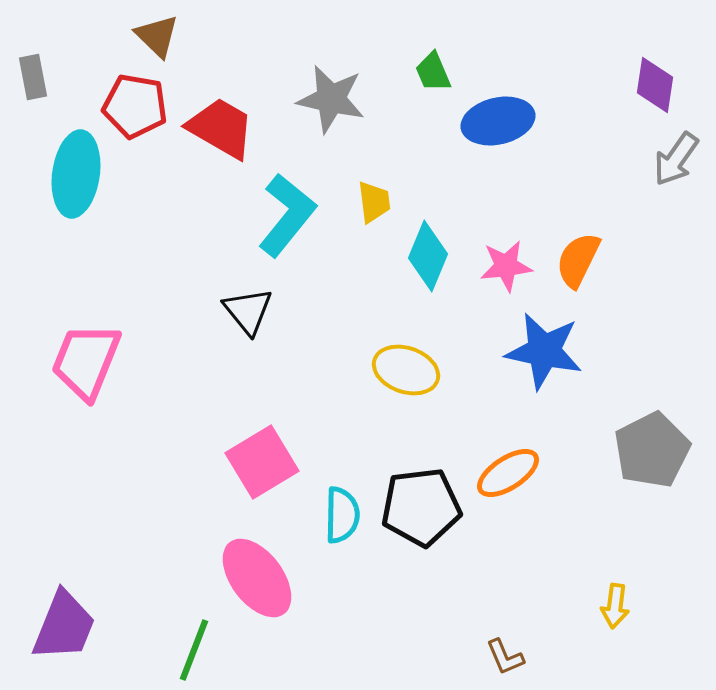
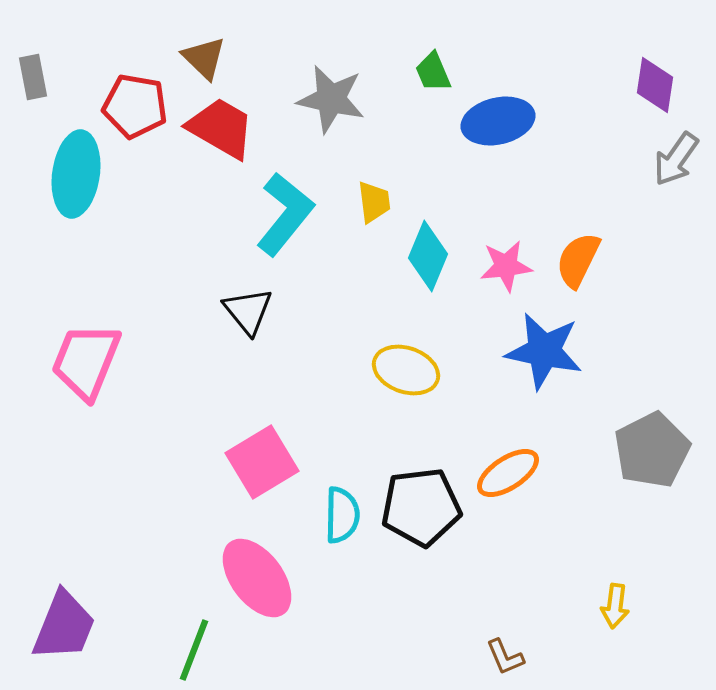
brown triangle: moved 47 px right, 22 px down
cyan L-shape: moved 2 px left, 1 px up
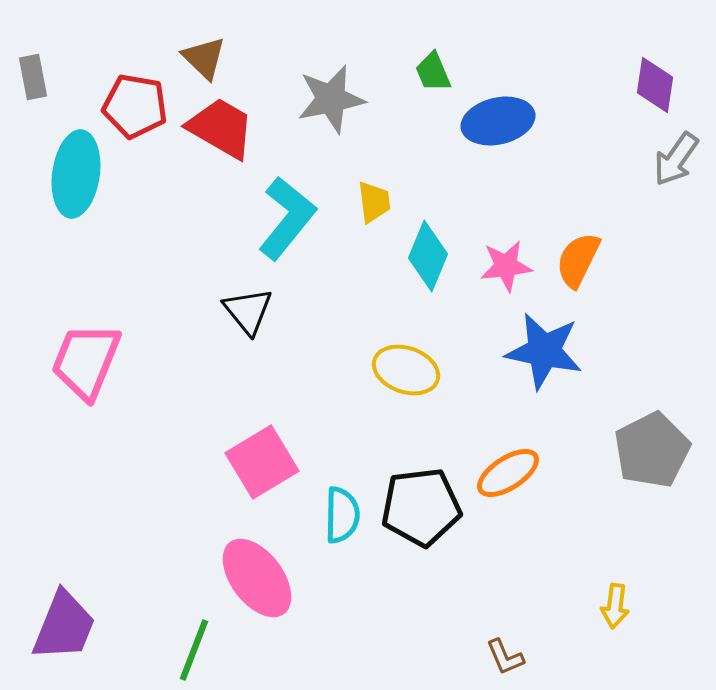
gray star: rotated 24 degrees counterclockwise
cyan L-shape: moved 2 px right, 4 px down
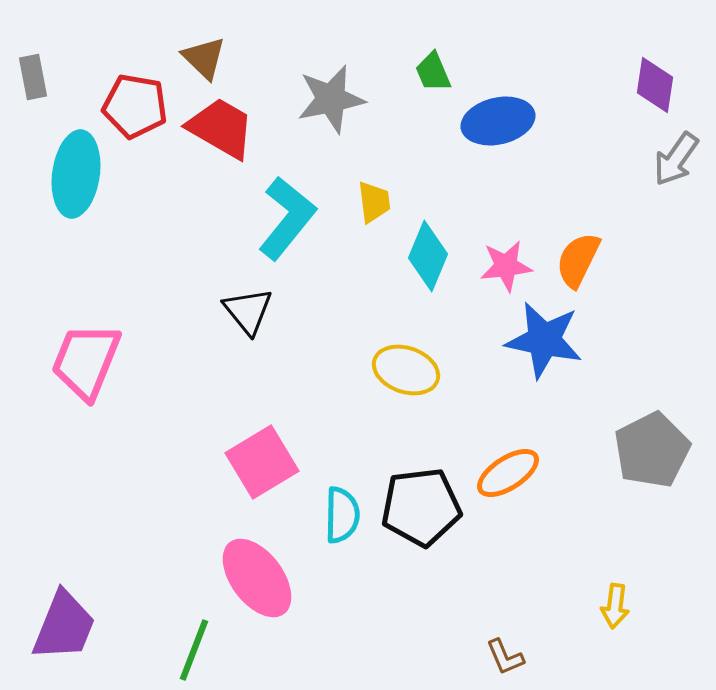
blue star: moved 11 px up
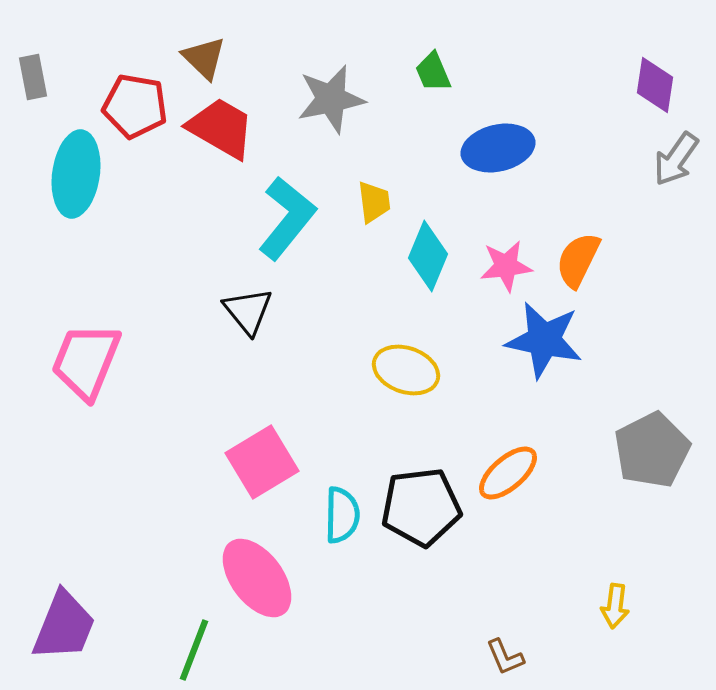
blue ellipse: moved 27 px down
orange ellipse: rotated 8 degrees counterclockwise
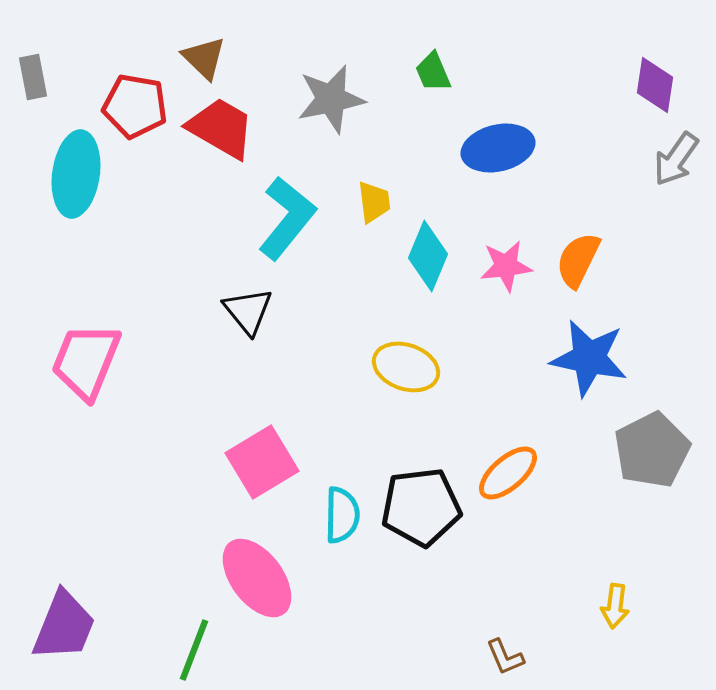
blue star: moved 45 px right, 18 px down
yellow ellipse: moved 3 px up
